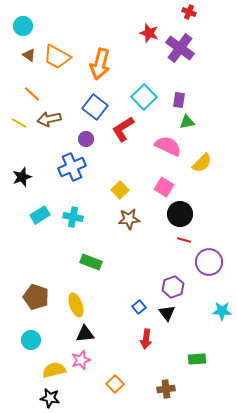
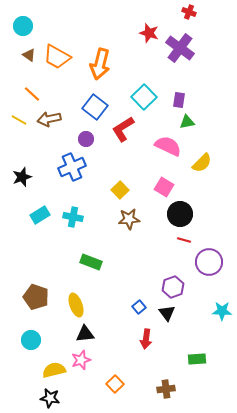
yellow line at (19, 123): moved 3 px up
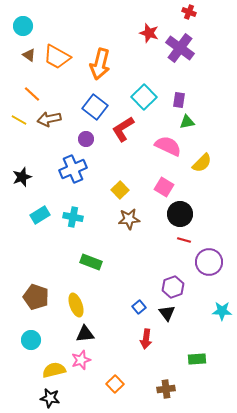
blue cross at (72, 167): moved 1 px right, 2 px down
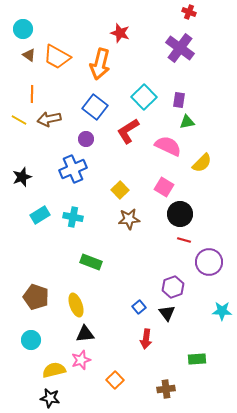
cyan circle at (23, 26): moved 3 px down
red star at (149, 33): moved 29 px left
orange line at (32, 94): rotated 48 degrees clockwise
red L-shape at (123, 129): moved 5 px right, 2 px down
orange square at (115, 384): moved 4 px up
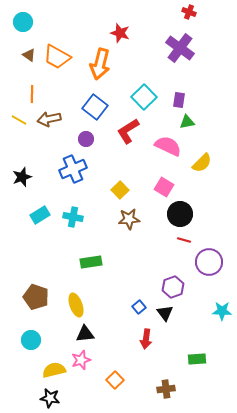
cyan circle at (23, 29): moved 7 px up
green rectangle at (91, 262): rotated 30 degrees counterclockwise
black triangle at (167, 313): moved 2 px left
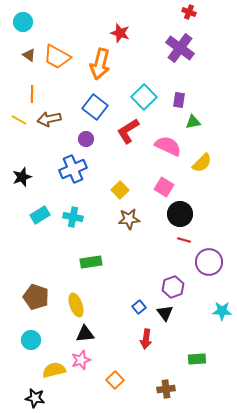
green triangle at (187, 122): moved 6 px right
black star at (50, 398): moved 15 px left
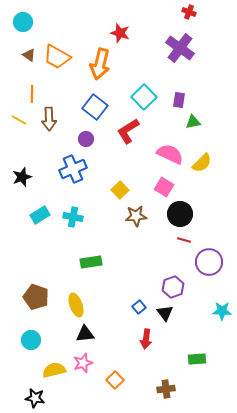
brown arrow at (49, 119): rotated 80 degrees counterclockwise
pink semicircle at (168, 146): moved 2 px right, 8 px down
brown star at (129, 219): moved 7 px right, 3 px up
pink star at (81, 360): moved 2 px right, 3 px down
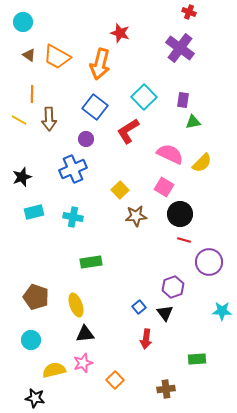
purple rectangle at (179, 100): moved 4 px right
cyan rectangle at (40, 215): moved 6 px left, 3 px up; rotated 18 degrees clockwise
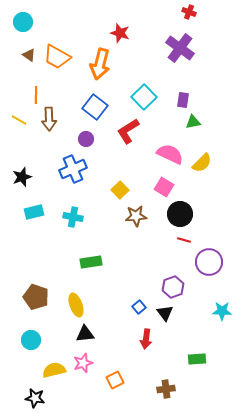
orange line at (32, 94): moved 4 px right, 1 px down
orange square at (115, 380): rotated 18 degrees clockwise
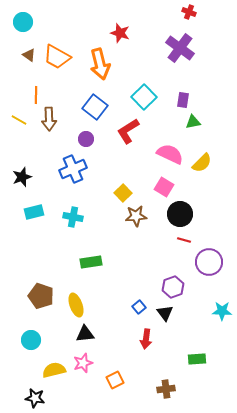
orange arrow at (100, 64): rotated 28 degrees counterclockwise
yellow square at (120, 190): moved 3 px right, 3 px down
brown pentagon at (36, 297): moved 5 px right, 1 px up
